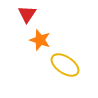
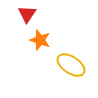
yellow ellipse: moved 6 px right
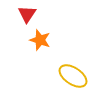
yellow ellipse: moved 2 px right, 11 px down
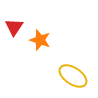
red triangle: moved 13 px left, 13 px down
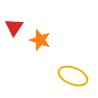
yellow ellipse: rotated 12 degrees counterclockwise
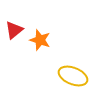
red triangle: moved 3 px down; rotated 18 degrees clockwise
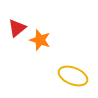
red triangle: moved 3 px right, 2 px up
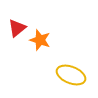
yellow ellipse: moved 2 px left, 1 px up
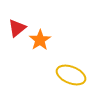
orange star: rotated 20 degrees clockwise
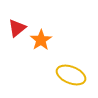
orange star: moved 1 px right
